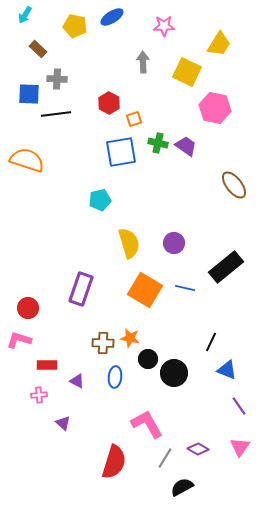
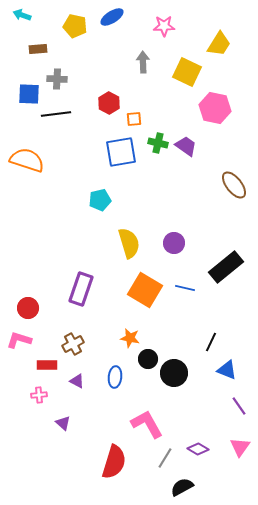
cyan arrow at (25, 15): moved 3 px left; rotated 78 degrees clockwise
brown rectangle at (38, 49): rotated 48 degrees counterclockwise
orange square at (134, 119): rotated 14 degrees clockwise
brown cross at (103, 343): moved 30 px left, 1 px down; rotated 30 degrees counterclockwise
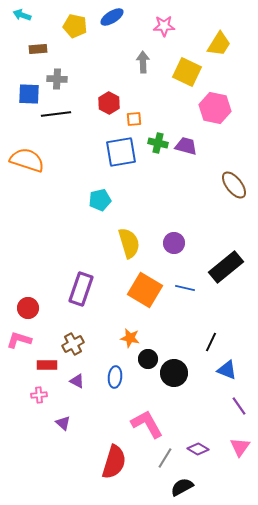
purple trapezoid at (186, 146): rotated 20 degrees counterclockwise
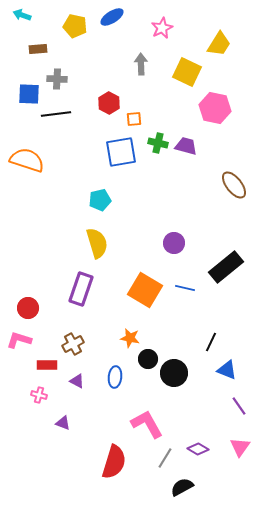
pink star at (164, 26): moved 2 px left, 2 px down; rotated 25 degrees counterclockwise
gray arrow at (143, 62): moved 2 px left, 2 px down
yellow semicircle at (129, 243): moved 32 px left
pink cross at (39, 395): rotated 21 degrees clockwise
purple triangle at (63, 423): rotated 21 degrees counterclockwise
